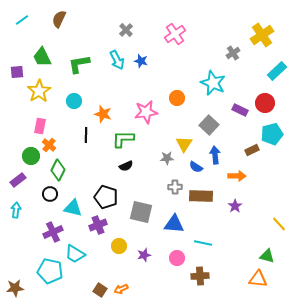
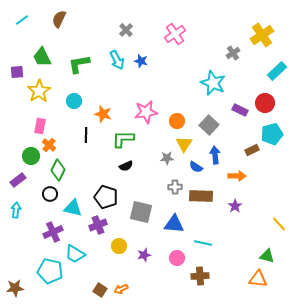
orange circle at (177, 98): moved 23 px down
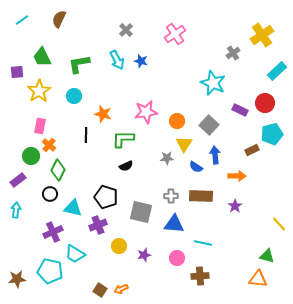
cyan circle at (74, 101): moved 5 px up
gray cross at (175, 187): moved 4 px left, 9 px down
brown star at (15, 288): moved 2 px right, 9 px up
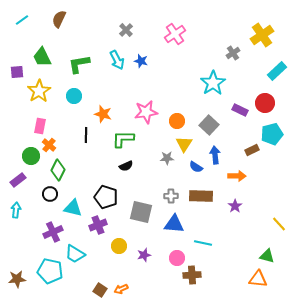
cyan star at (213, 83): rotated 15 degrees clockwise
brown cross at (200, 276): moved 8 px left, 1 px up
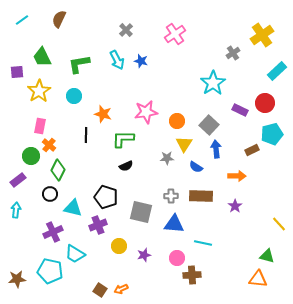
blue arrow at (215, 155): moved 1 px right, 6 px up
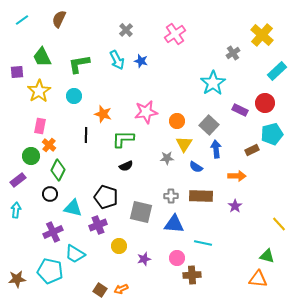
yellow cross at (262, 35): rotated 15 degrees counterclockwise
purple star at (144, 255): moved 4 px down
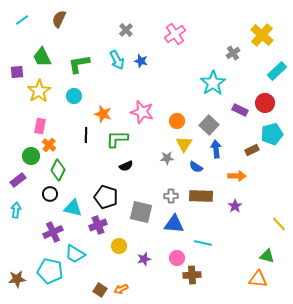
pink star at (146, 112): moved 4 px left; rotated 25 degrees clockwise
green L-shape at (123, 139): moved 6 px left
